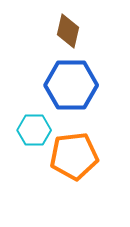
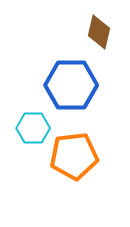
brown diamond: moved 31 px right, 1 px down
cyan hexagon: moved 1 px left, 2 px up
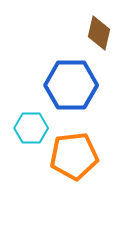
brown diamond: moved 1 px down
cyan hexagon: moved 2 px left
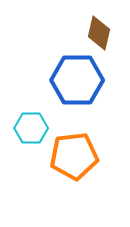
blue hexagon: moved 6 px right, 5 px up
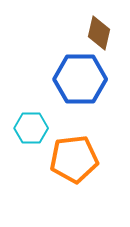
blue hexagon: moved 3 px right, 1 px up
orange pentagon: moved 3 px down
